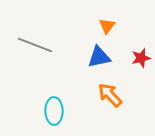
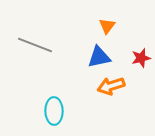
orange arrow: moved 1 px right, 9 px up; rotated 64 degrees counterclockwise
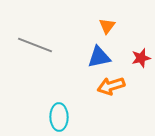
cyan ellipse: moved 5 px right, 6 px down
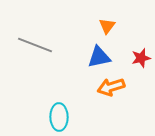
orange arrow: moved 1 px down
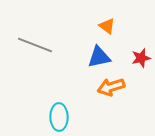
orange triangle: rotated 30 degrees counterclockwise
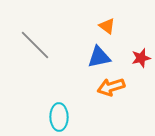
gray line: rotated 24 degrees clockwise
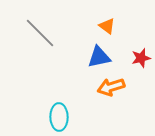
gray line: moved 5 px right, 12 px up
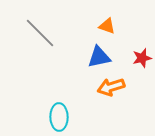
orange triangle: rotated 18 degrees counterclockwise
red star: moved 1 px right
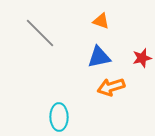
orange triangle: moved 6 px left, 5 px up
